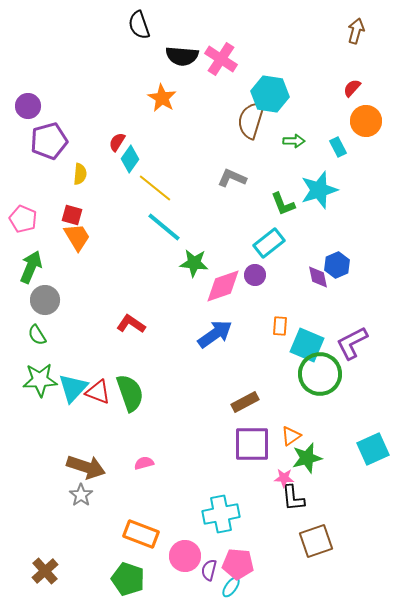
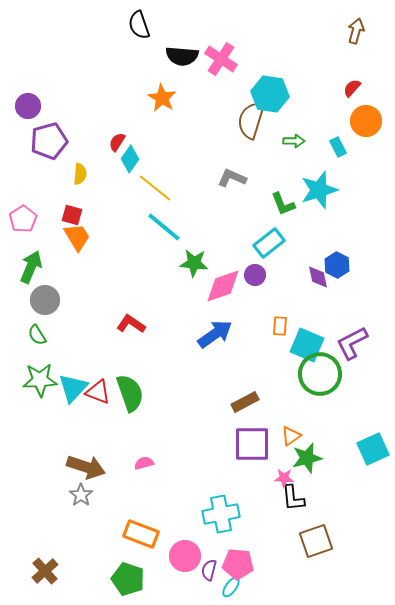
pink pentagon at (23, 219): rotated 16 degrees clockwise
blue hexagon at (337, 265): rotated 10 degrees counterclockwise
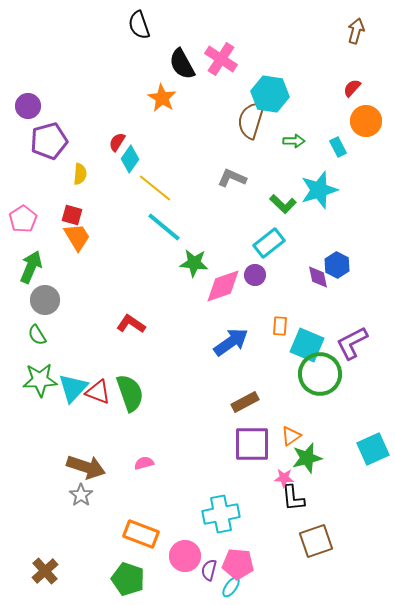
black semicircle at (182, 56): moved 8 px down; rotated 56 degrees clockwise
green L-shape at (283, 204): rotated 24 degrees counterclockwise
blue arrow at (215, 334): moved 16 px right, 8 px down
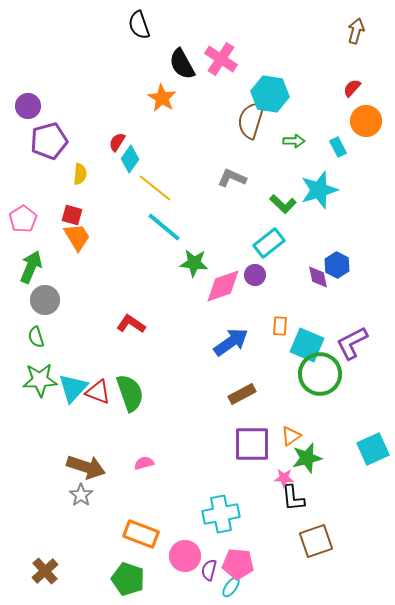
green semicircle at (37, 335): moved 1 px left, 2 px down; rotated 15 degrees clockwise
brown rectangle at (245, 402): moved 3 px left, 8 px up
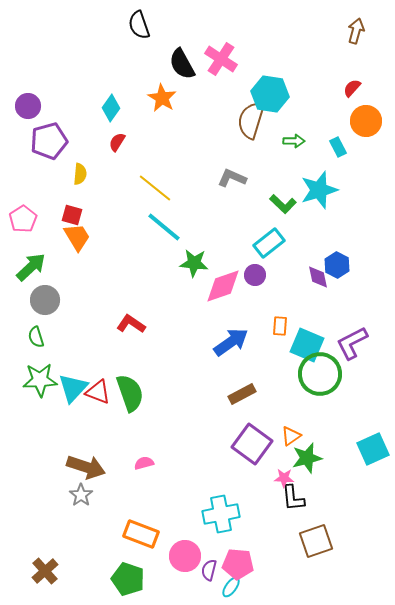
cyan diamond at (130, 159): moved 19 px left, 51 px up
green arrow at (31, 267): rotated 24 degrees clockwise
purple square at (252, 444): rotated 36 degrees clockwise
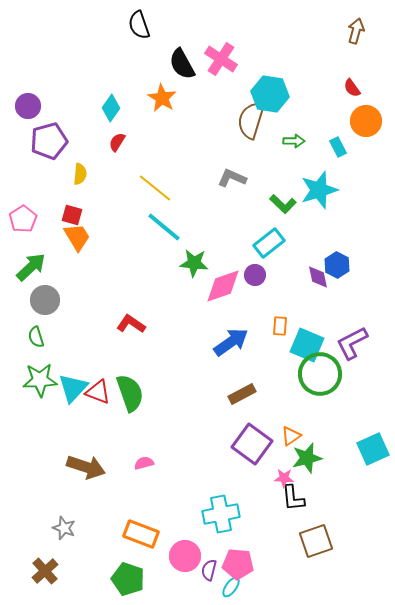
red semicircle at (352, 88): rotated 78 degrees counterclockwise
gray star at (81, 495): moved 17 px left, 33 px down; rotated 15 degrees counterclockwise
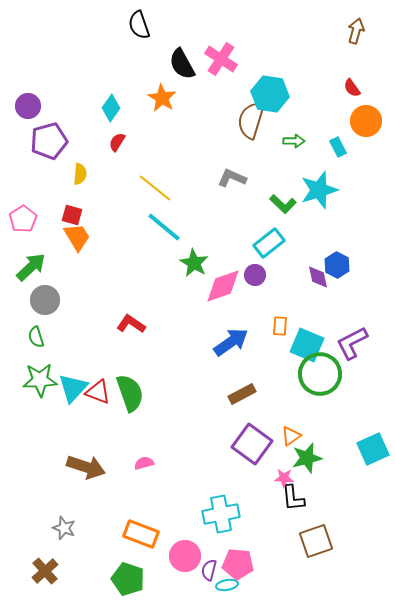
green star at (194, 263): rotated 24 degrees clockwise
cyan ellipse at (231, 587): moved 4 px left, 2 px up; rotated 45 degrees clockwise
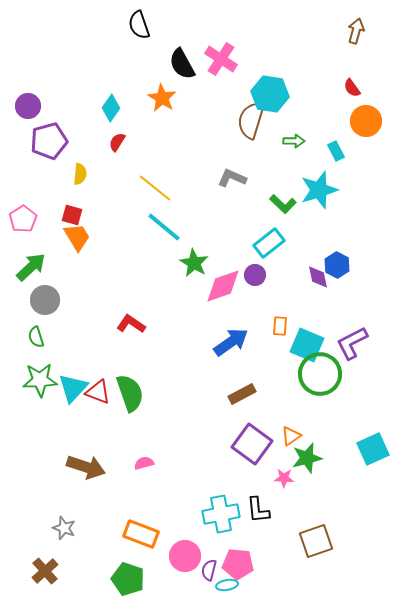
cyan rectangle at (338, 147): moved 2 px left, 4 px down
black L-shape at (293, 498): moved 35 px left, 12 px down
